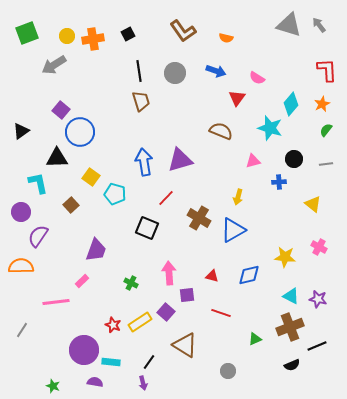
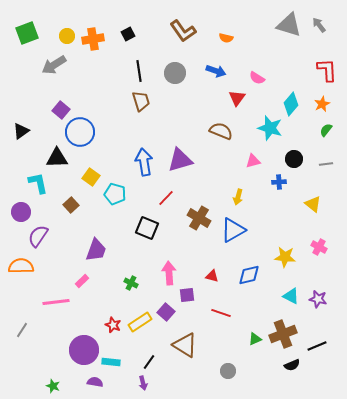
brown cross at (290, 327): moved 7 px left, 7 px down
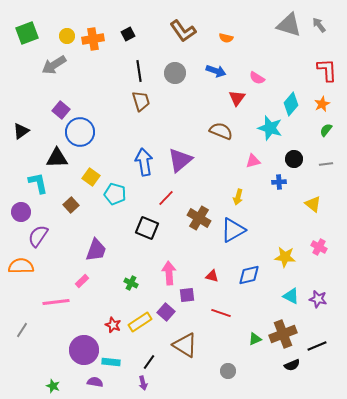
purple triangle at (180, 160): rotated 24 degrees counterclockwise
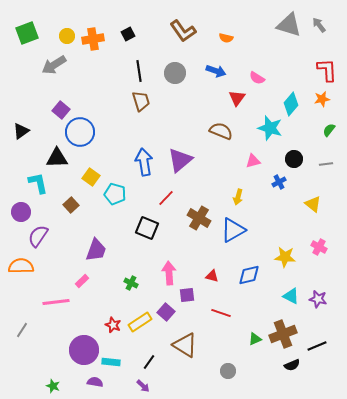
orange star at (322, 104): moved 5 px up; rotated 14 degrees clockwise
green semicircle at (326, 130): moved 3 px right
blue cross at (279, 182): rotated 24 degrees counterclockwise
purple arrow at (143, 383): moved 3 px down; rotated 32 degrees counterclockwise
